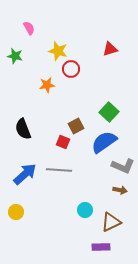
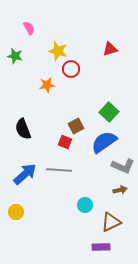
red square: moved 2 px right
brown arrow: rotated 24 degrees counterclockwise
cyan circle: moved 5 px up
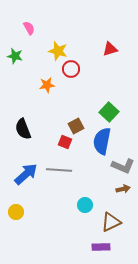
blue semicircle: moved 2 px left, 1 px up; rotated 44 degrees counterclockwise
blue arrow: moved 1 px right
brown arrow: moved 3 px right, 1 px up
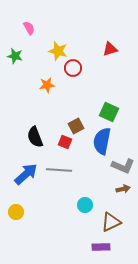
red circle: moved 2 px right, 1 px up
green square: rotated 18 degrees counterclockwise
black semicircle: moved 12 px right, 8 px down
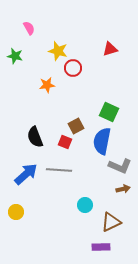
gray L-shape: moved 3 px left
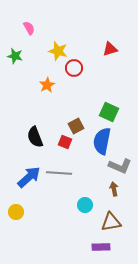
red circle: moved 1 px right
orange star: rotated 21 degrees counterclockwise
gray line: moved 3 px down
blue arrow: moved 3 px right, 3 px down
brown arrow: moved 9 px left; rotated 88 degrees counterclockwise
brown triangle: rotated 15 degrees clockwise
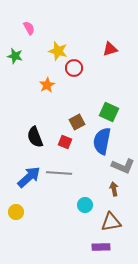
brown square: moved 1 px right, 4 px up
gray L-shape: moved 3 px right
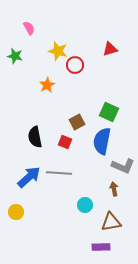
red circle: moved 1 px right, 3 px up
black semicircle: rotated 10 degrees clockwise
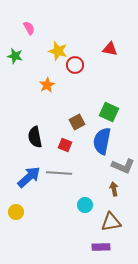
red triangle: rotated 28 degrees clockwise
red square: moved 3 px down
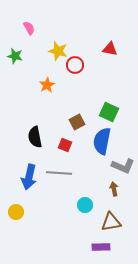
blue arrow: rotated 145 degrees clockwise
